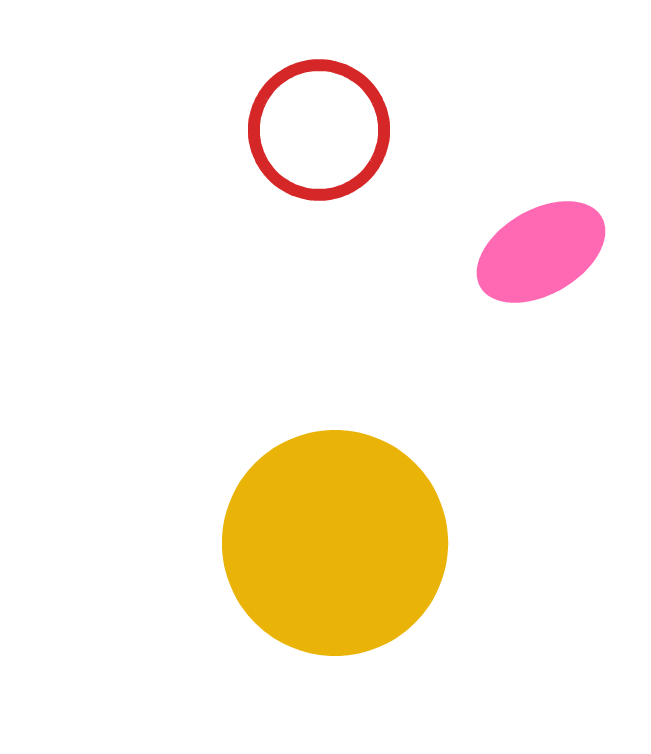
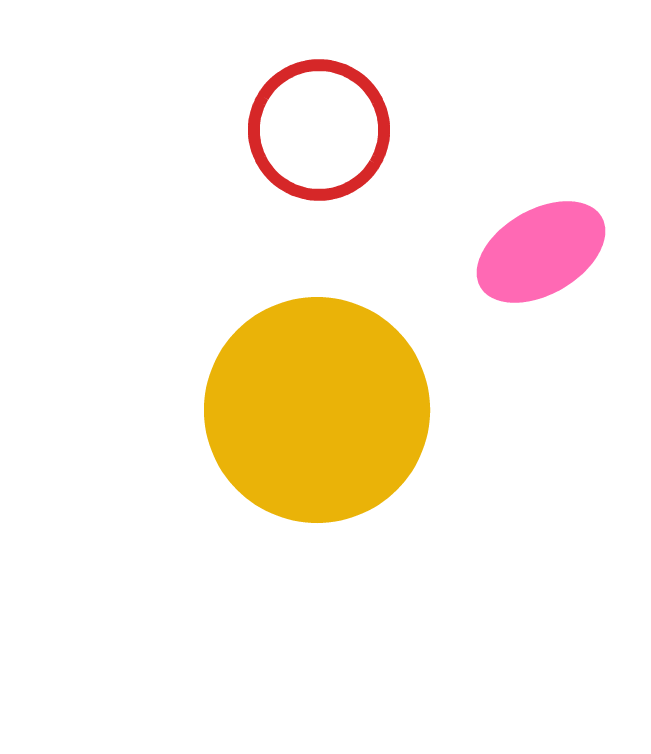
yellow circle: moved 18 px left, 133 px up
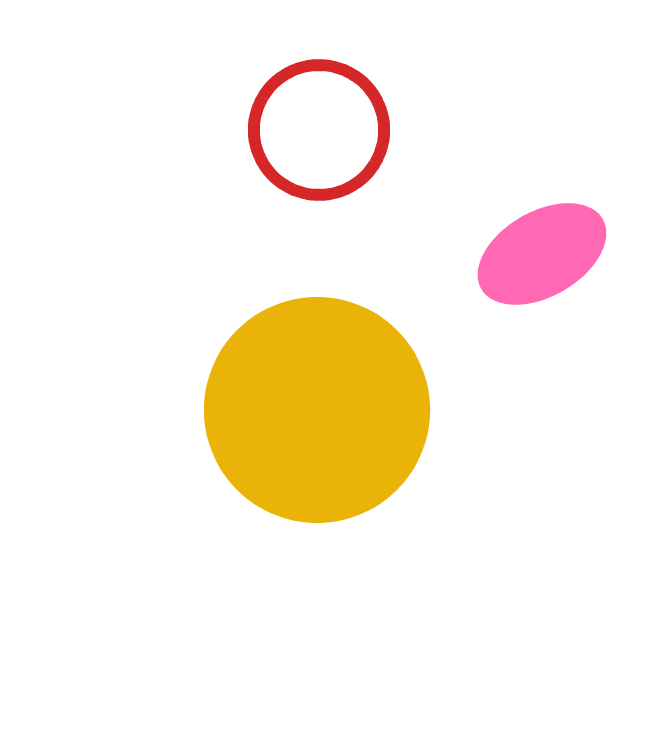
pink ellipse: moved 1 px right, 2 px down
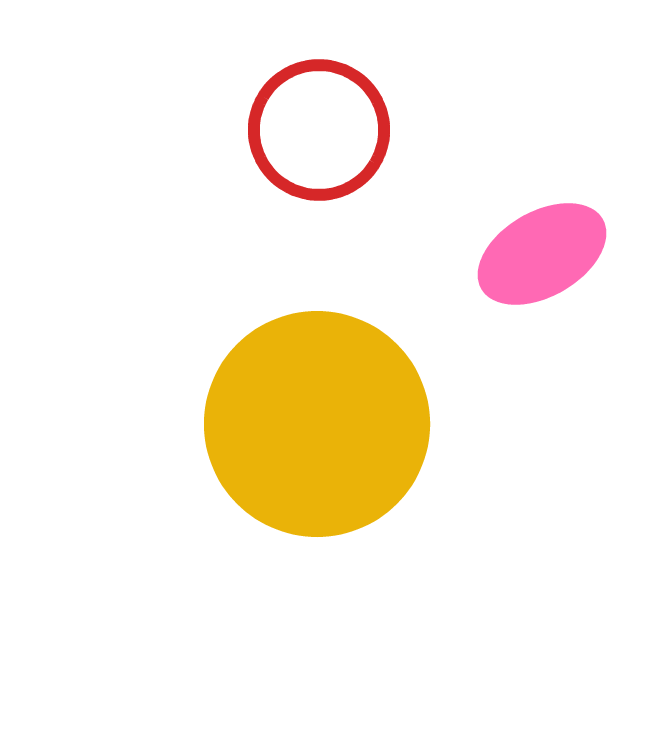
yellow circle: moved 14 px down
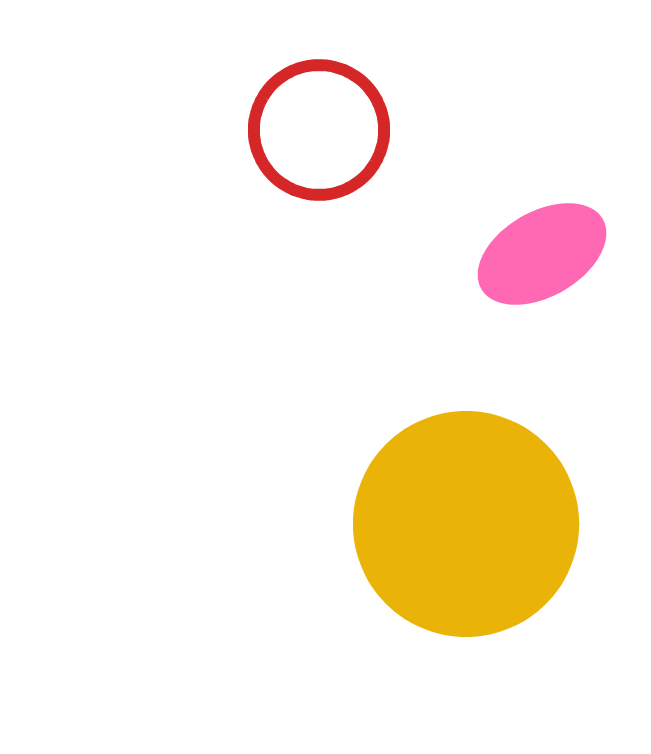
yellow circle: moved 149 px right, 100 px down
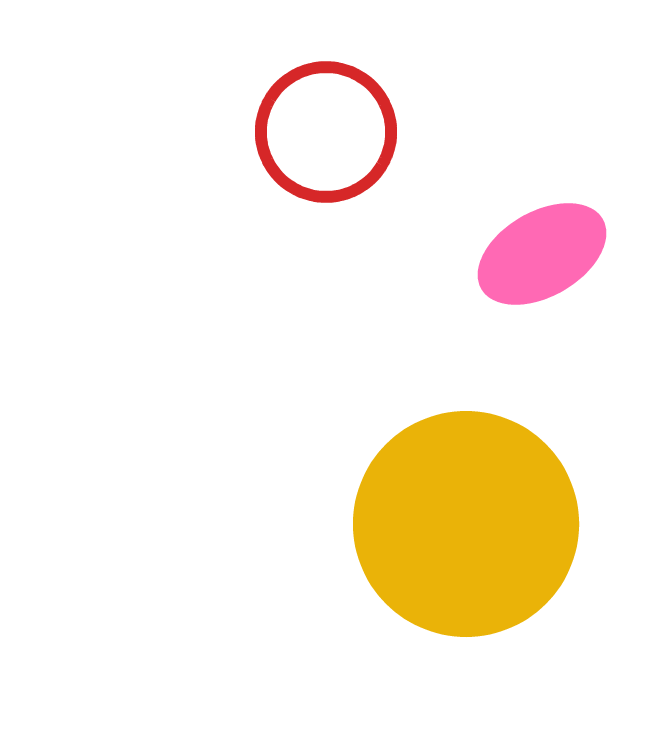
red circle: moved 7 px right, 2 px down
